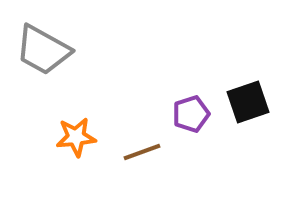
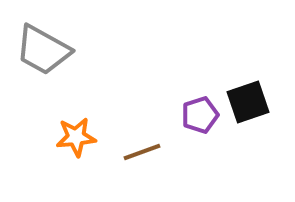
purple pentagon: moved 9 px right, 1 px down
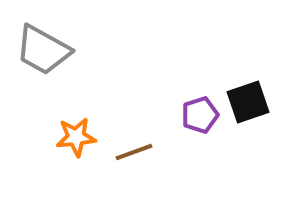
brown line: moved 8 px left
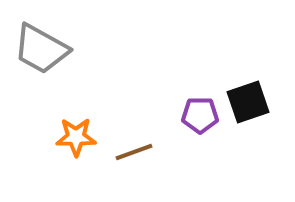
gray trapezoid: moved 2 px left, 1 px up
purple pentagon: rotated 18 degrees clockwise
orange star: rotated 6 degrees clockwise
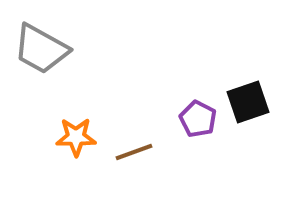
purple pentagon: moved 2 px left, 4 px down; rotated 27 degrees clockwise
